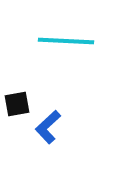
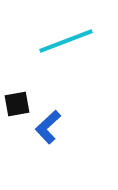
cyan line: rotated 24 degrees counterclockwise
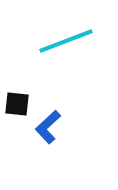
black square: rotated 16 degrees clockwise
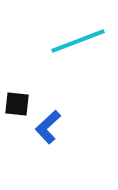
cyan line: moved 12 px right
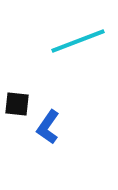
blue L-shape: rotated 12 degrees counterclockwise
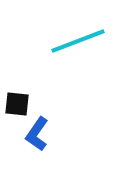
blue L-shape: moved 11 px left, 7 px down
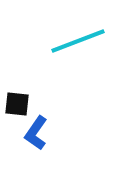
blue L-shape: moved 1 px left, 1 px up
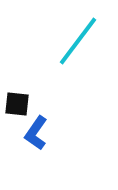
cyan line: rotated 32 degrees counterclockwise
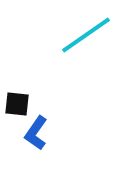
cyan line: moved 8 px right, 6 px up; rotated 18 degrees clockwise
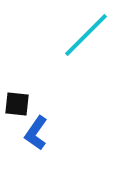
cyan line: rotated 10 degrees counterclockwise
